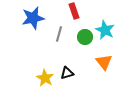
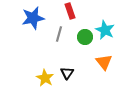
red rectangle: moved 4 px left
black triangle: rotated 40 degrees counterclockwise
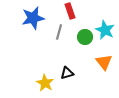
gray line: moved 2 px up
black triangle: rotated 40 degrees clockwise
yellow star: moved 5 px down
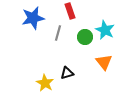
gray line: moved 1 px left, 1 px down
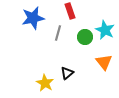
black triangle: rotated 24 degrees counterclockwise
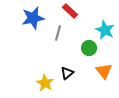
red rectangle: rotated 28 degrees counterclockwise
green circle: moved 4 px right, 11 px down
orange triangle: moved 9 px down
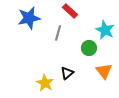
blue star: moved 4 px left
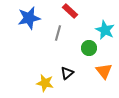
yellow star: rotated 18 degrees counterclockwise
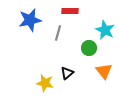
red rectangle: rotated 42 degrees counterclockwise
blue star: moved 1 px right, 2 px down
